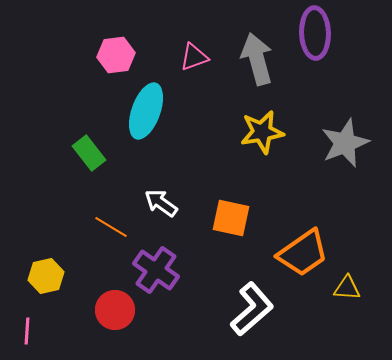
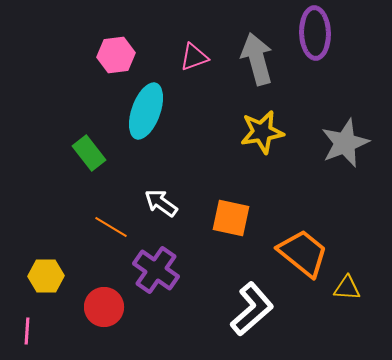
orange trapezoid: rotated 106 degrees counterclockwise
yellow hexagon: rotated 12 degrees clockwise
red circle: moved 11 px left, 3 px up
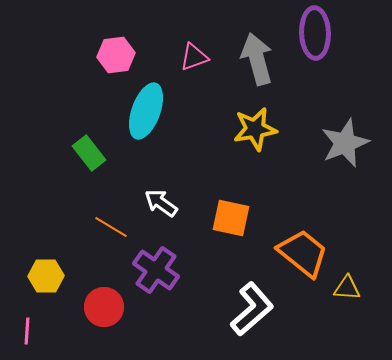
yellow star: moved 7 px left, 3 px up
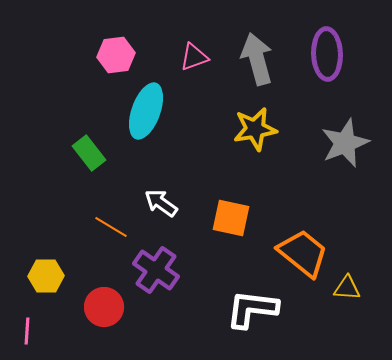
purple ellipse: moved 12 px right, 21 px down
white L-shape: rotated 132 degrees counterclockwise
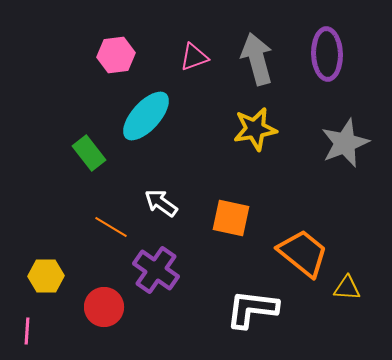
cyan ellipse: moved 5 px down; rotated 22 degrees clockwise
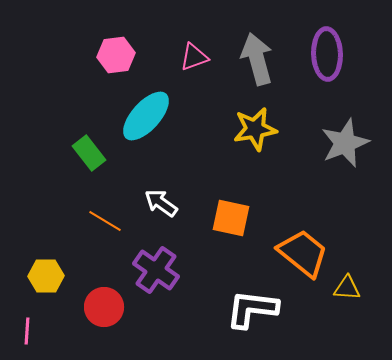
orange line: moved 6 px left, 6 px up
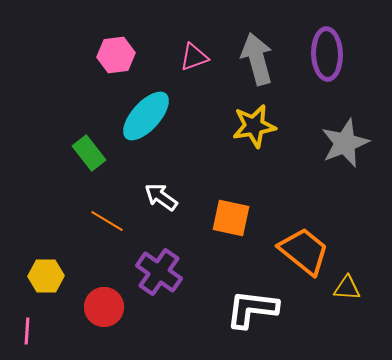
yellow star: moved 1 px left, 3 px up
white arrow: moved 6 px up
orange line: moved 2 px right
orange trapezoid: moved 1 px right, 2 px up
purple cross: moved 3 px right, 2 px down
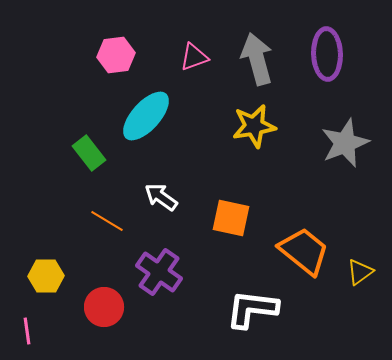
yellow triangle: moved 13 px right, 16 px up; rotated 40 degrees counterclockwise
pink line: rotated 12 degrees counterclockwise
